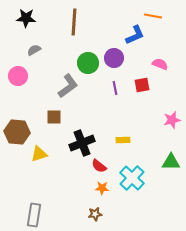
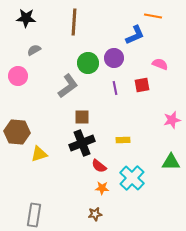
brown square: moved 28 px right
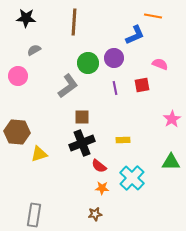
pink star: moved 1 px up; rotated 18 degrees counterclockwise
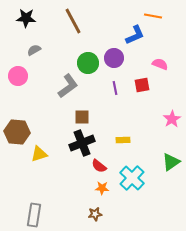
brown line: moved 1 px left, 1 px up; rotated 32 degrees counterclockwise
green triangle: rotated 36 degrees counterclockwise
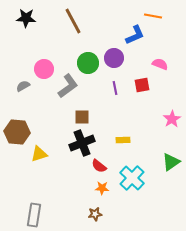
gray semicircle: moved 11 px left, 36 px down
pink circle: moved 26 px right, 7 px up
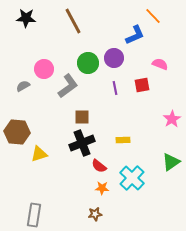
orange line: rotated 36 degrees clockwise
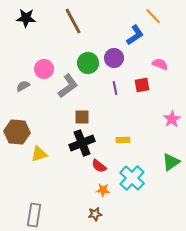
blue L-shape: rotated 10 degrees counterclockwise
orange star: moved 1 px right, 2 px down
